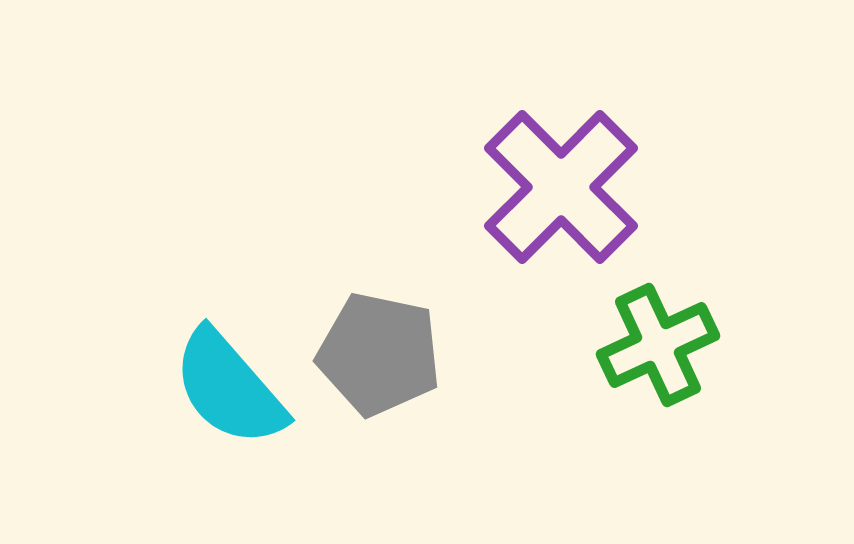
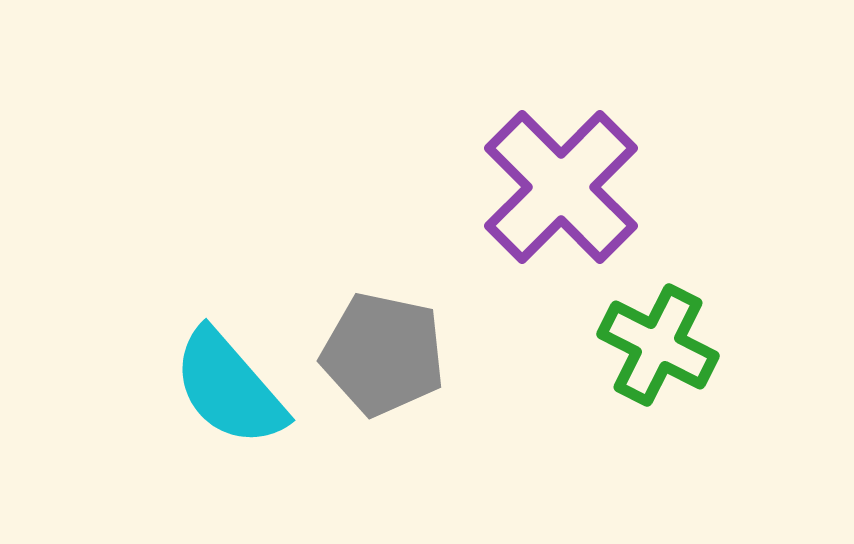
green cross: rotated 38 degrees counterclockwise
gray pentagon: moved 4 px right
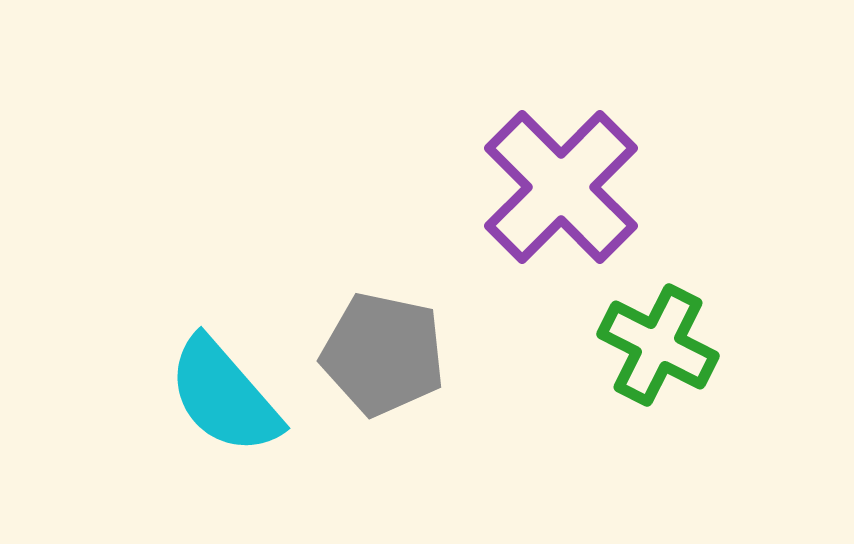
cyan semicircle: moved 5 px left, 8 px down
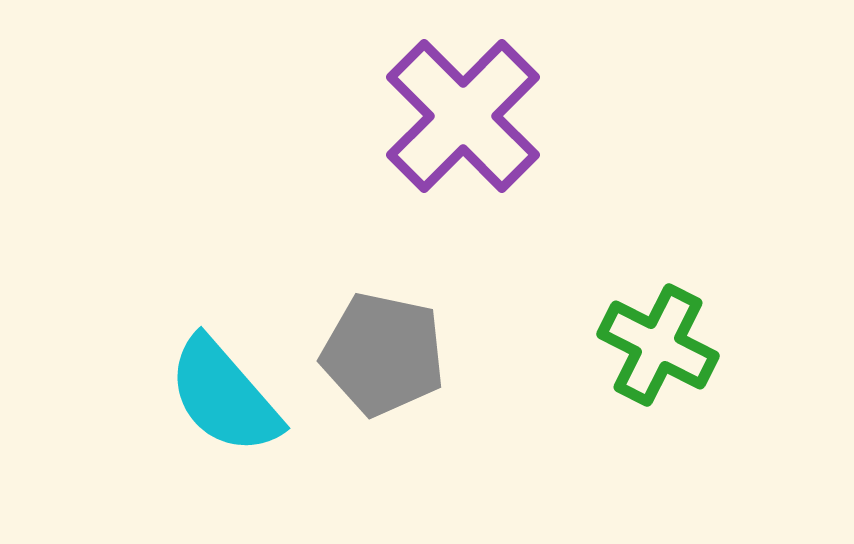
purple cross: moved 98 px left, 71 px up
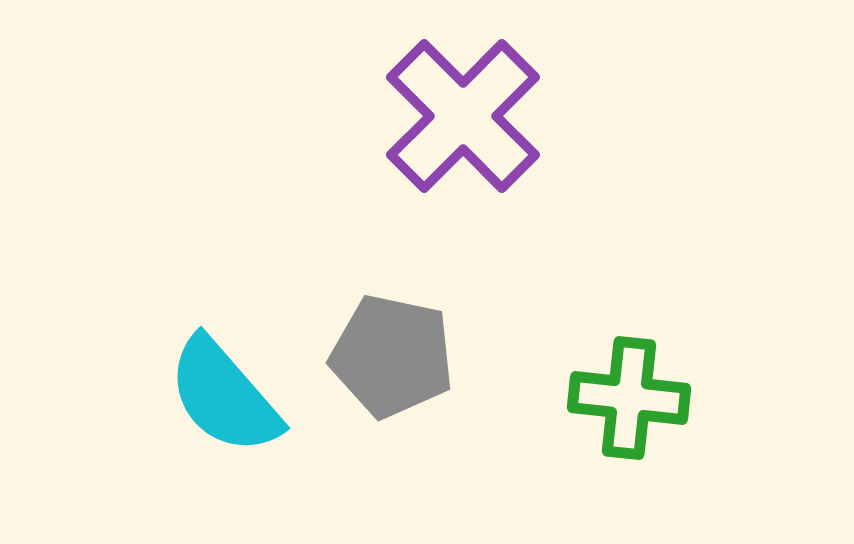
green cross: moved 29 px left, 53 px down; rotated 21 degrees counterclockwise
gray pentagon: moved 9 px right, 2 px down
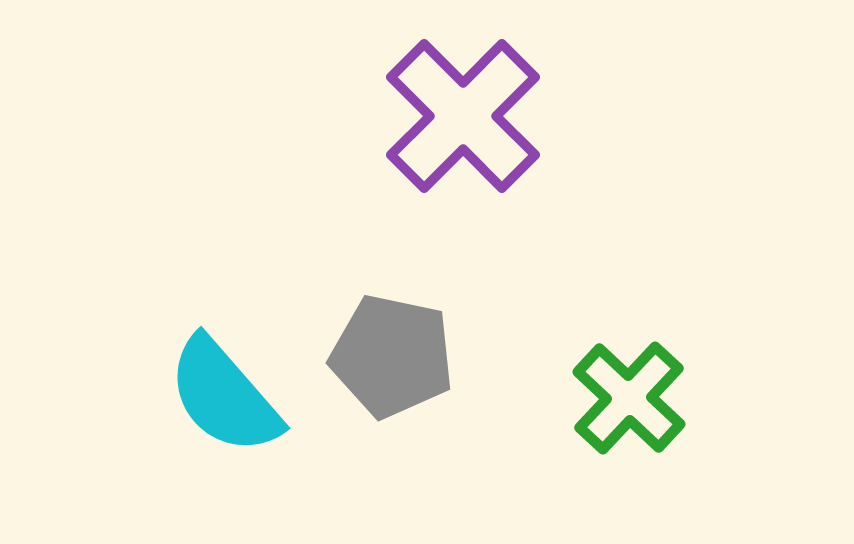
green cross: rotated 37 degrees clockwise
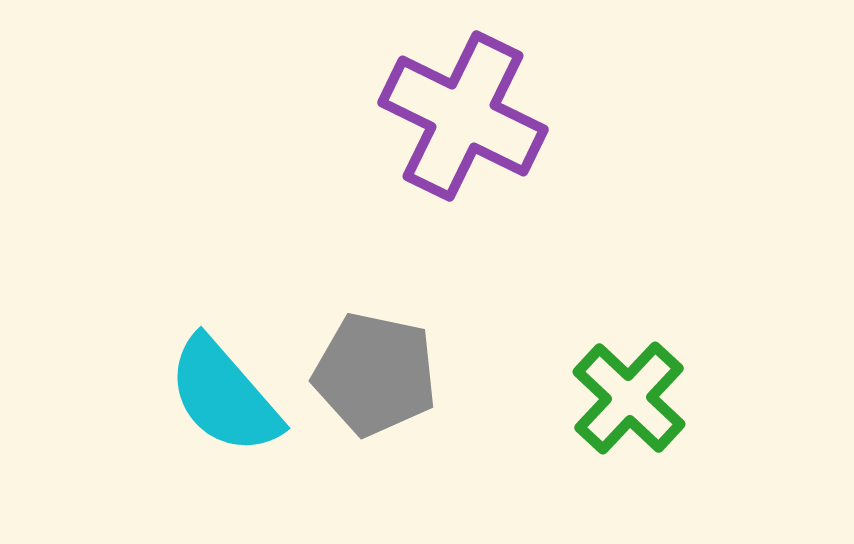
purple cross: rotated 19 degrees counterclockwise
gray pentagon: moved 17 px left, 18 px down
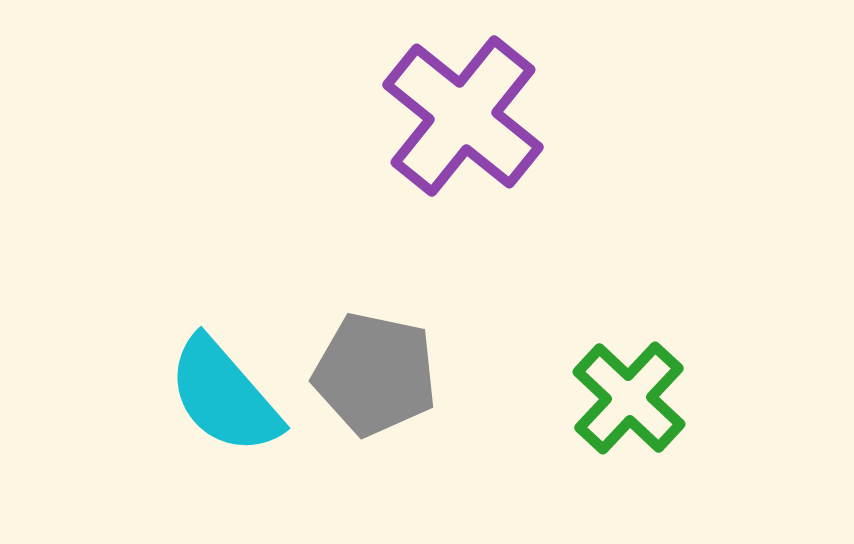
purple cross: rotated 13 degrees clockwise
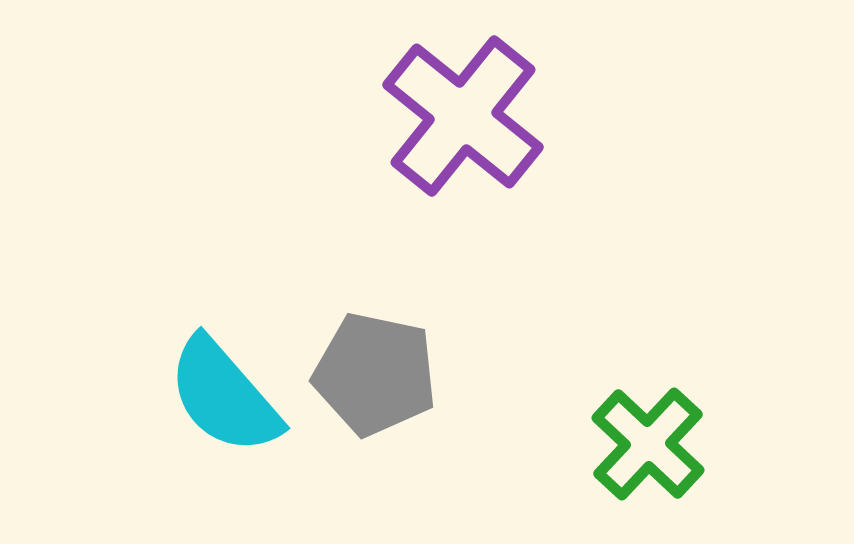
green cross: moved 19 px right, 46 px down
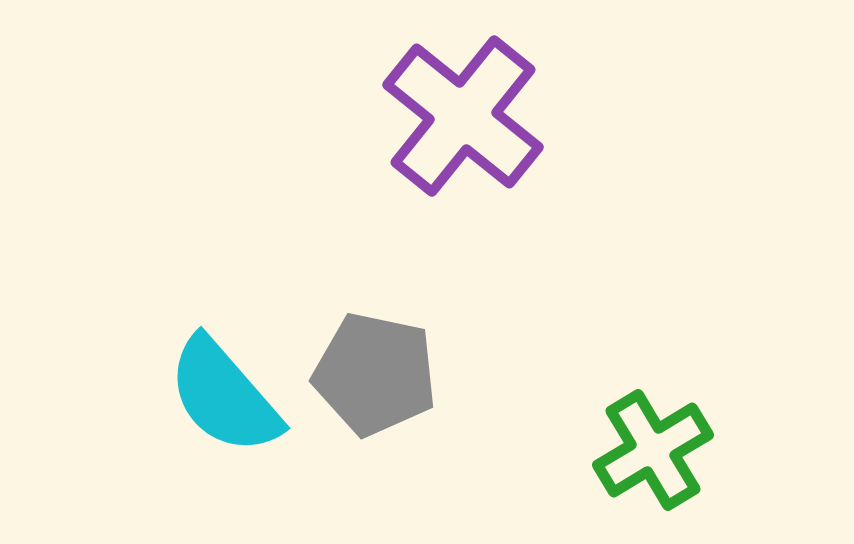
green cross: moved 5 px right, 6 px down; rotated 16 degrees clockwise
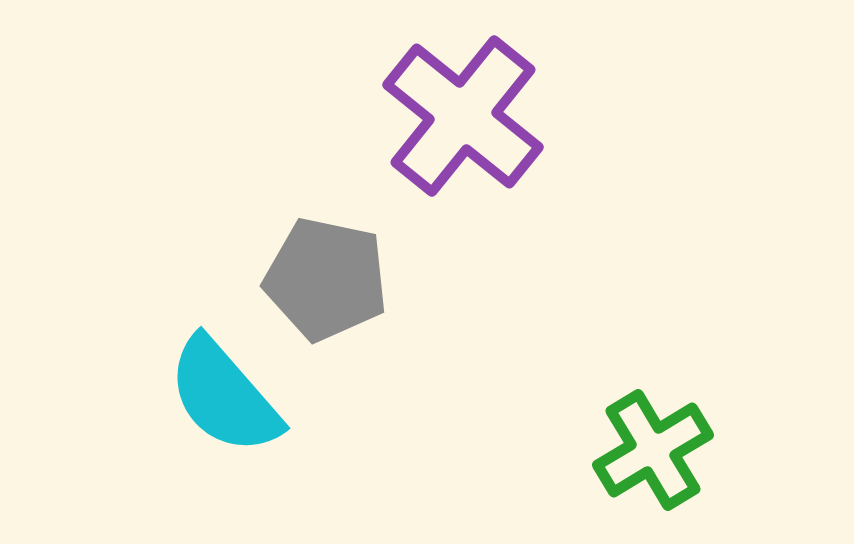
gray pentagon: moved 49 px left, 95 px up
